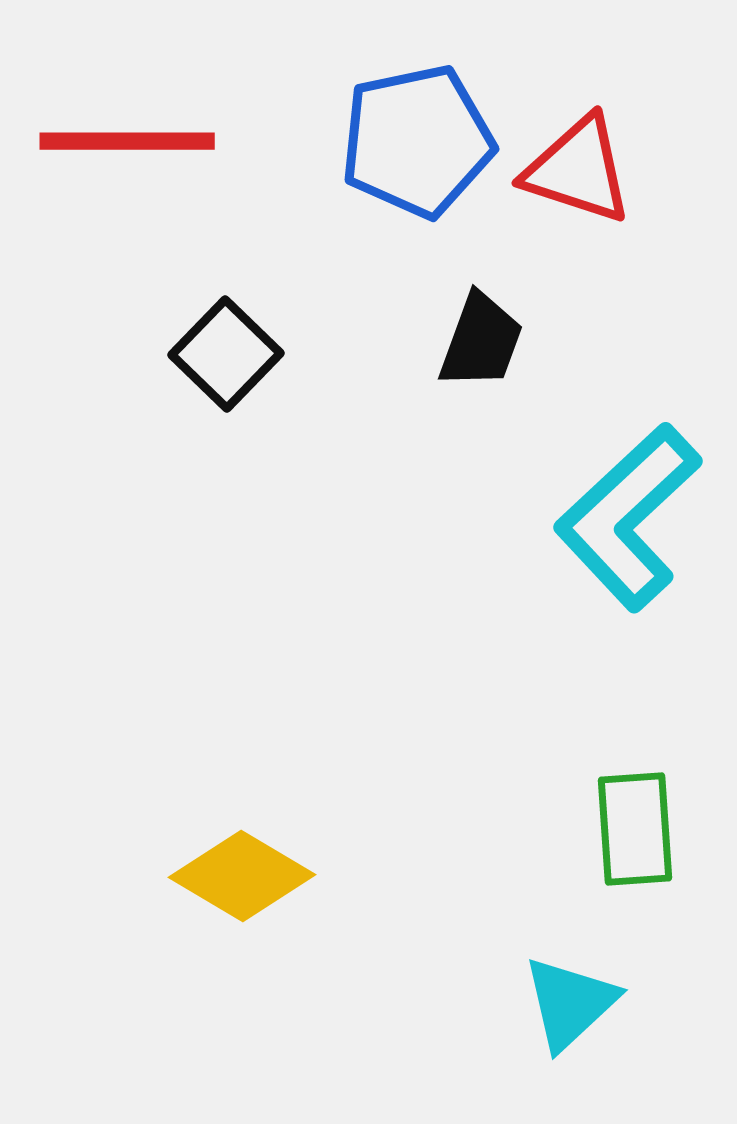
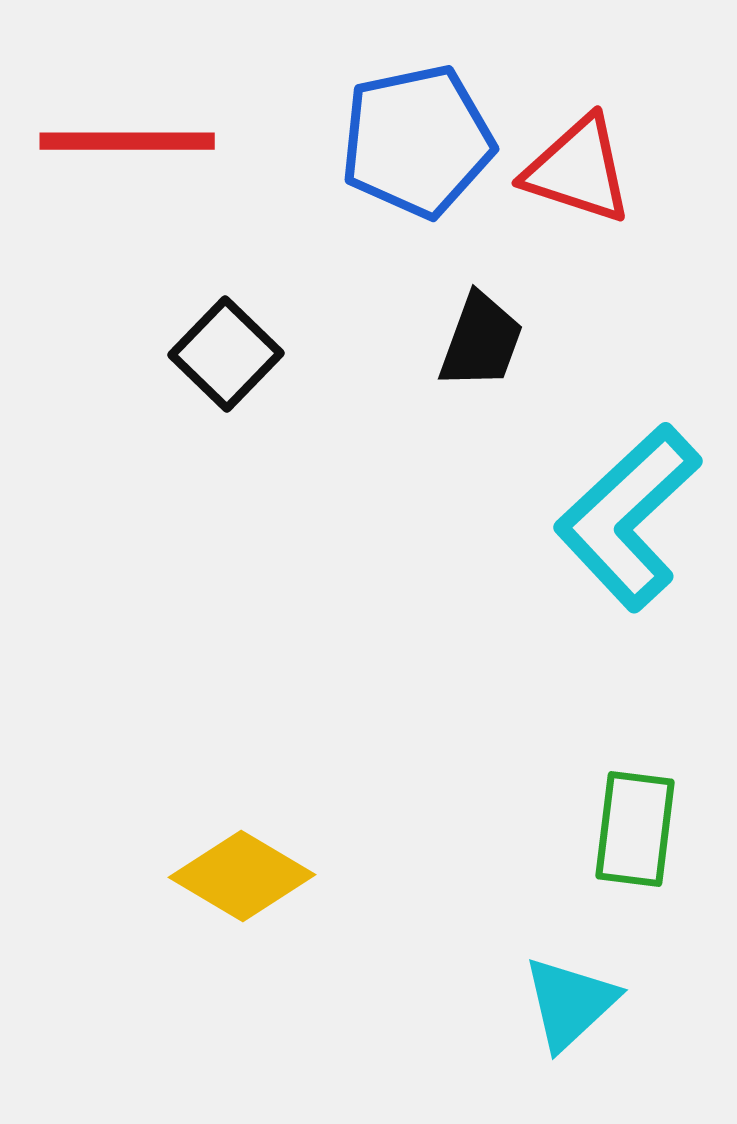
green rectangle: rotated 11 degrees clockwise
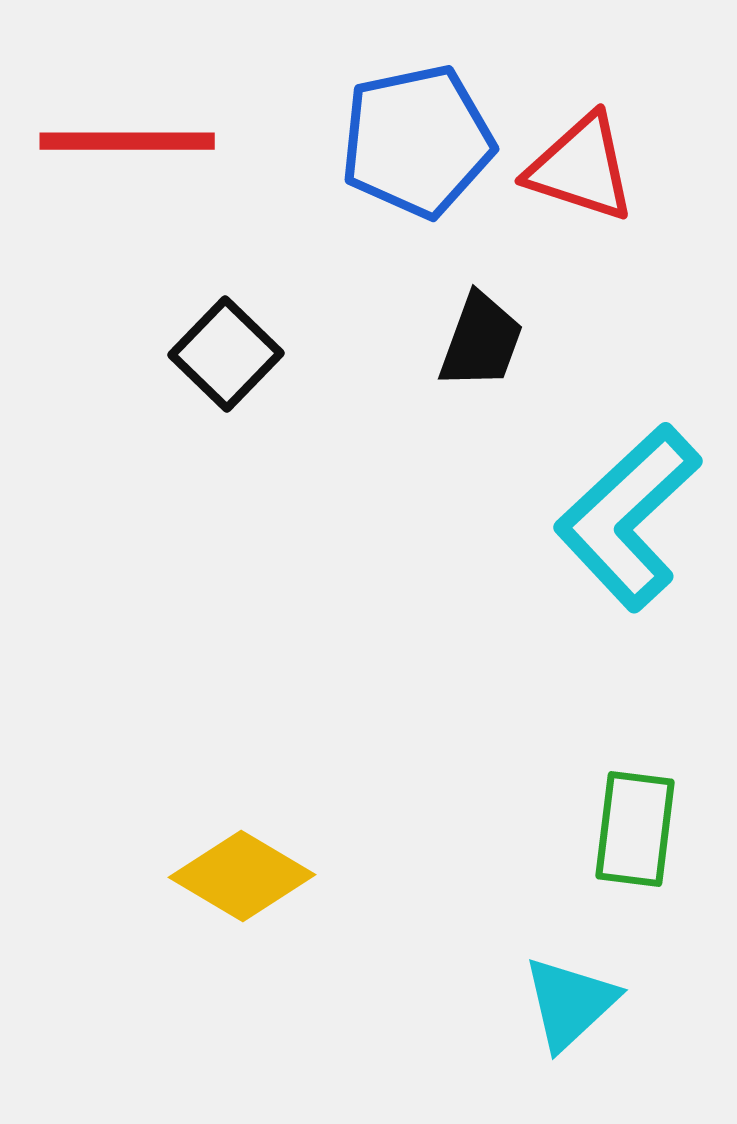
red triangle: moved 3 px right, 2 px up
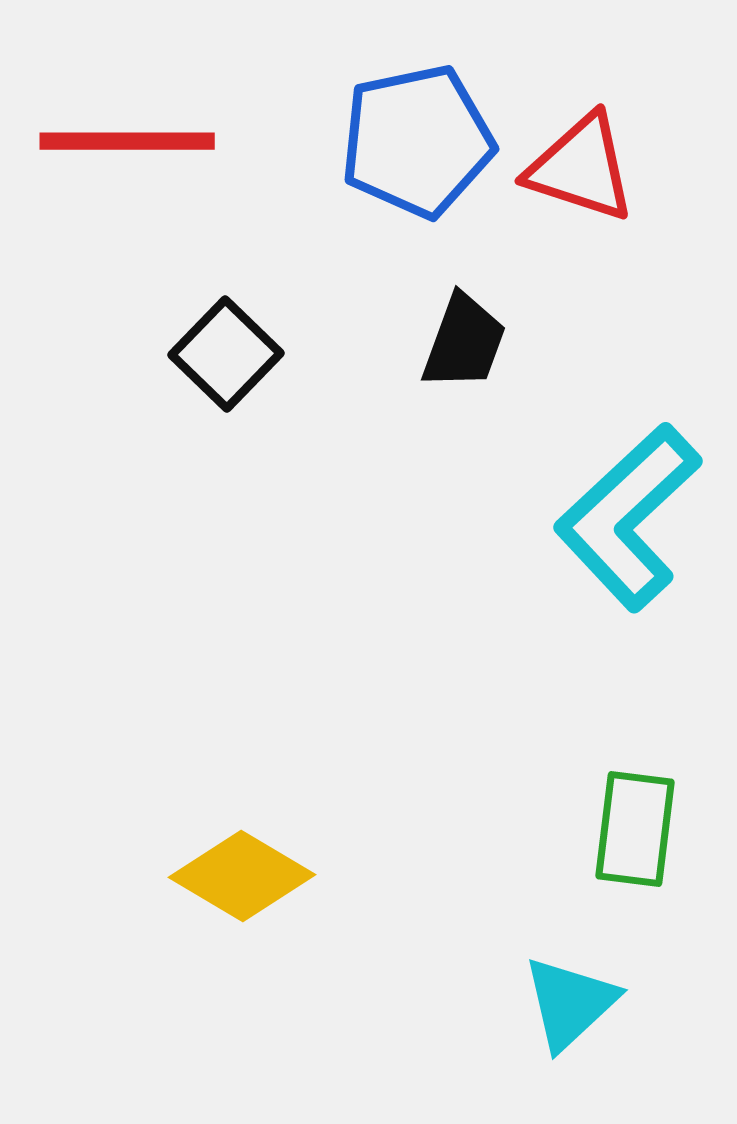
black trapezoid: moved 17 px left, 1 px down
